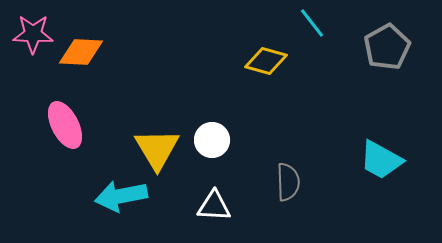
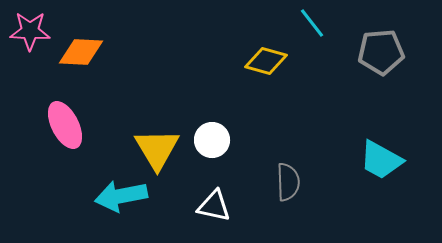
pink star: moved 3 px left, 3 px up
gray pentagon: moved 6 px left, 5 px down; rotated 24 degrees clockwise
white triangle: rotated 9 degrees clockwise
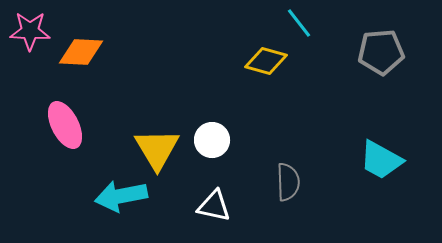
cyan line: moved 13 px left
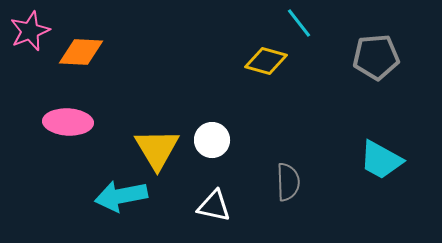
pink star: rotated 24 degrees counterclockwise
gray pentagon: moved 5 px left, 5 px down
pink ellipse: moved 3 px right, 3 px up; rotated 60 degrees counterclockwise
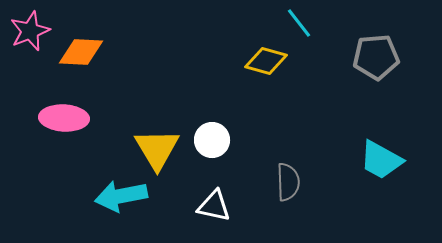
pink ellipse: moved 4 px left, 4 px up
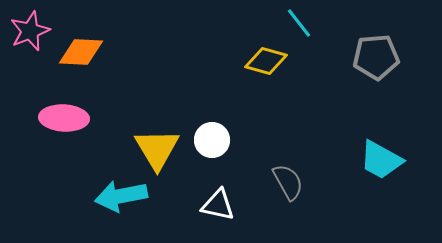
gray semicircle: rotated 27 degrees counterclockwise
white triangle: moved 4 px right, 1 px up
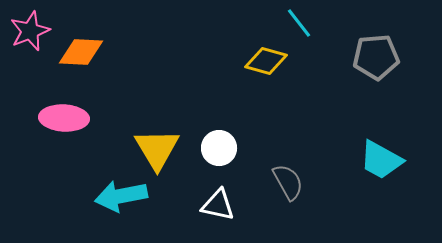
white circle: moved 7 px right, 8 px down
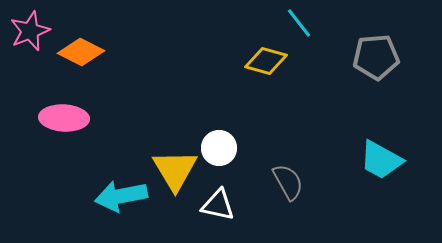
orange diamond: rotated 24 degrees clockwise
yellow triangle: moved 18 px right, 21 px down
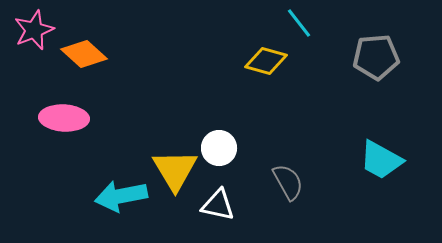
pink star: moved 4 px right, 1 px up
orange diamond: moved 3 px right, 2 px down; rotated 15 degrees clockwise
